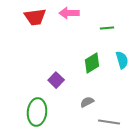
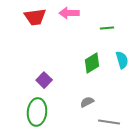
purple square: moved 12 px left
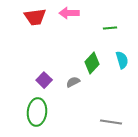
green line: moved 3 px right
green diamond: rotated 15 degrees counterclockwise
gray semicircle: moved 14 px left, 20 px up
gray line: moved 2 px right
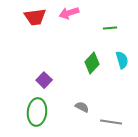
pink arrow: rotated 18 degrees counterclockwise
gray semicircle: moved 9 px right, 25 px down; rotated 56 degrees clockwise
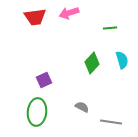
purple square: rotated 21 degrees clockwise
